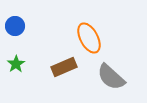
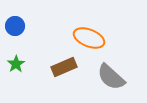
orange ellipse: rotated 40 degrees counterclockwise
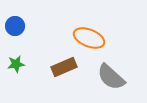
green star: rotated 24 degrees clockwise
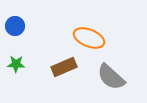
green star: rotated 12 degrees clockwise
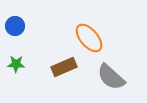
orange ellipse: rotated 28 degrees clockwise
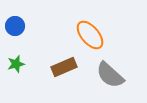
orange ellipse: moved 1 px right, 3 px up
green star: rotated 18 degrees counterclockwise
gray semicircle: moved 1 px left, 2 px up
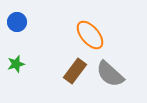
blue circle: moved 2 px right, 4 px up
brown rectangle: moved 11 px right, 4 px down; rotated 30 degrees counterclockwise
gray semicircle: moved 1 px up
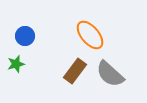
blue circle: moved 8 px right, 14 px down
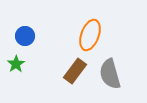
orange ellipse: rotated 60 degrees clockwise
green star: rotated 18 degrees counterclockwise
gray semicircle: rotated 32 degrees clockwise
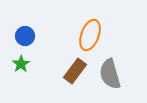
green star: moved 5 px right
